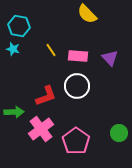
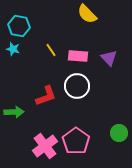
purple triangle: moved 1 px left
pink cross: moved 4 px right, 17 px down
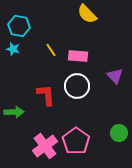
purple triangle: moved 6 px right, 18 px down
red L-shape: moved 1 px up; rotated 75 degrees counterclockwise
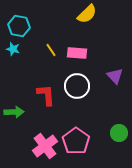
yellow semicircle: rotated 90 degrees counterclockwise
pink rectangle: moved 1 px left, 3 px up
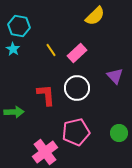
yellow semicircle: moved 8 px right, 2 px down
cyan star: rotated 16 degrees clockwise
pink rectangle: rotated 48 degrees counterclockwise
white circle: moved 2 px down
pink pentagon: moved 9 px up; rotated 24 degrees clockwise
pink cross: moved 6 px down
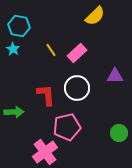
purple triangle: rotated 48 degrees counterclockwise
pink pentagon: moved 9 px left, 5 px up
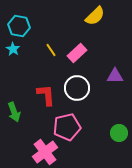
green arrow: rotated 72 degrees clockwise
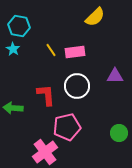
yellow semicircle: moved 1 px down
pink rectangle: moved 2 px left, 1 px up; rotated 36 degrees clockwise
white circle: moved 2 px up
green arrow: moved 1 px left, 4 px up; rotated 114 degrees clockwise
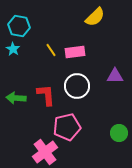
green arrow: moved 3 px right, 10 px up
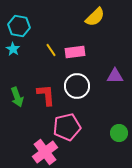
green arrow: moved 1 px right, 1 px up; rotated 114 degrees counterclockwise
